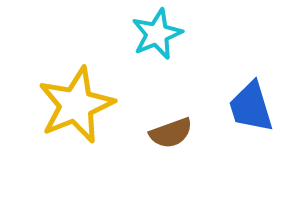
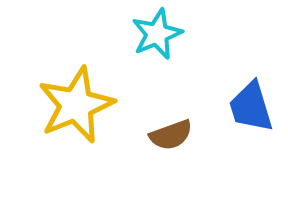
brown semicircle: moved 2 px down
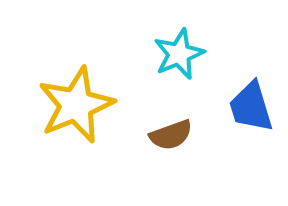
cyan star: moved 22 px right, 20 px down
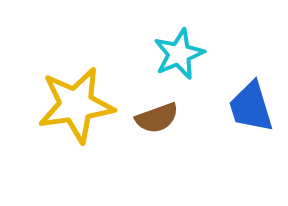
yellow star: rotated 14 degrees clockwise
brown semicircle: moved 14 px left, 17 px up
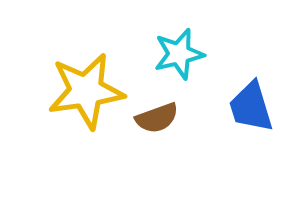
cyan star: rotated 9 degrees clockwise
yellow star: moved 10 px right, 14 px up
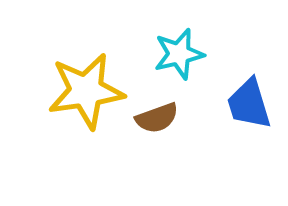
blue trapezoid: moved 2 px left, 3 px up
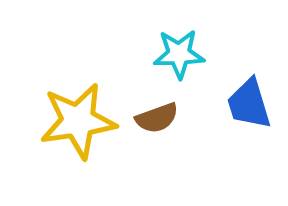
cyan star: rotated 12 degrees clockwise
yellow star: moved 8 px left, 30 px down
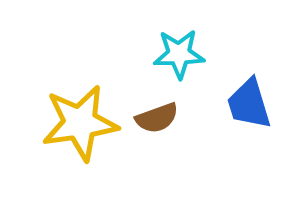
yellow star: moved 2 px right, 2 px down
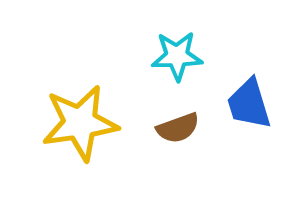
cyan star: moved 2 px left, 2 px down
brown semicircle: moved 21 px right, 10 px down
